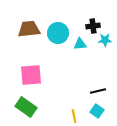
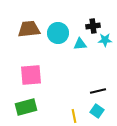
green rectangle: rotated 50 degrees counterclockwise
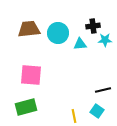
pink square: rotated 10 degrees clockwise
black line: moved 5 px right, 1 px up
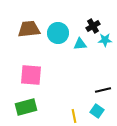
black cross: rotated 24 degrees counterclockwise
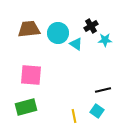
black cross: moved 2 px left
cyan triangle: moved 4 px left; rotated 40 degrees clockwise
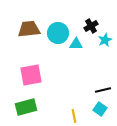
cyan star: rotated 24 degrees counterclockwise
cyan triangle: rotated 32 degrees counterclockwise
pink square: rotated 15 degrees counterclockwise
cyan square: moved 3 px right, 2 px up
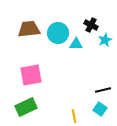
black cross: moved 1 px up; rotated 32 degrees counterclockwise
green rectangle: rotated 10 degrees counterclockwise
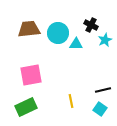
yellow line: moved 3 px left, 15 px up
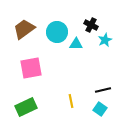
brown trapezoid: moved 5 px left; rotated 30 degrees counterclockwise
cyan circle: moved 1 px left, 1 px up
pink square: moved 7 px up
